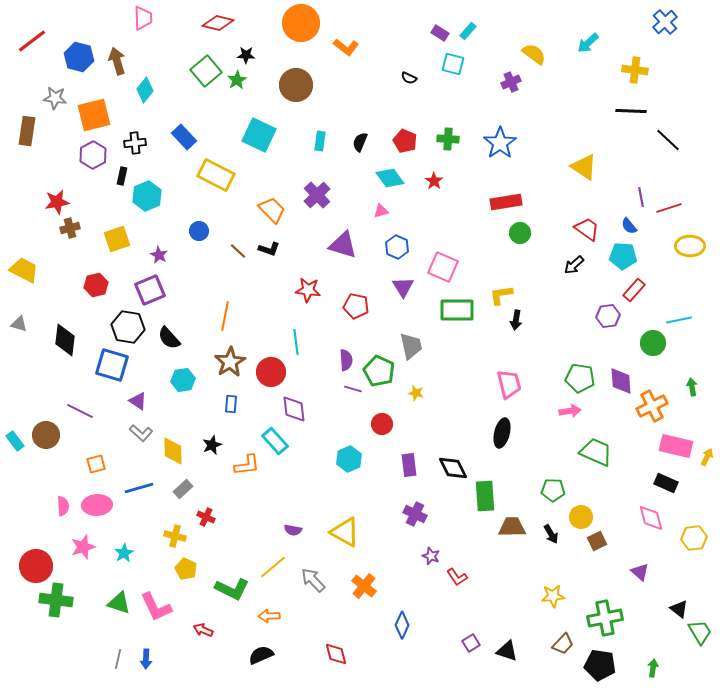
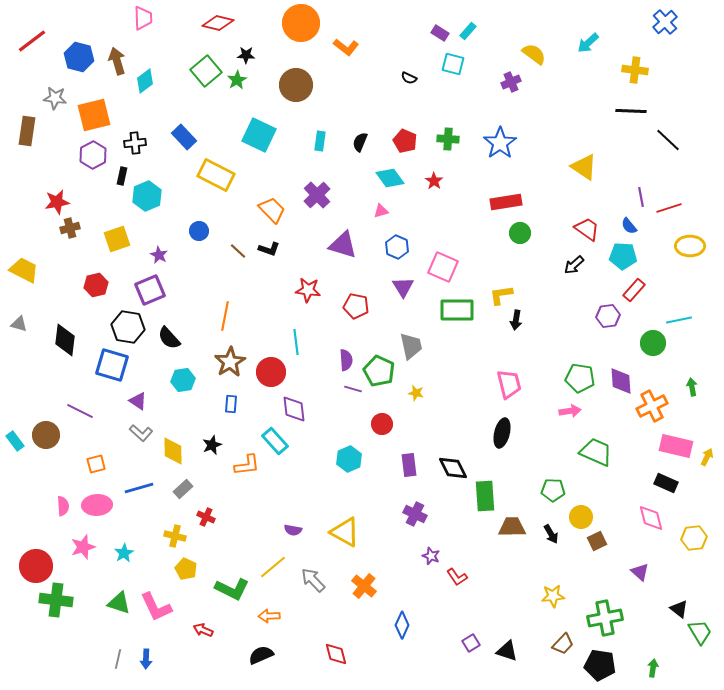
cyan diamond at (145, 90): moved 9 px up; rotated 15 degrees clockwise
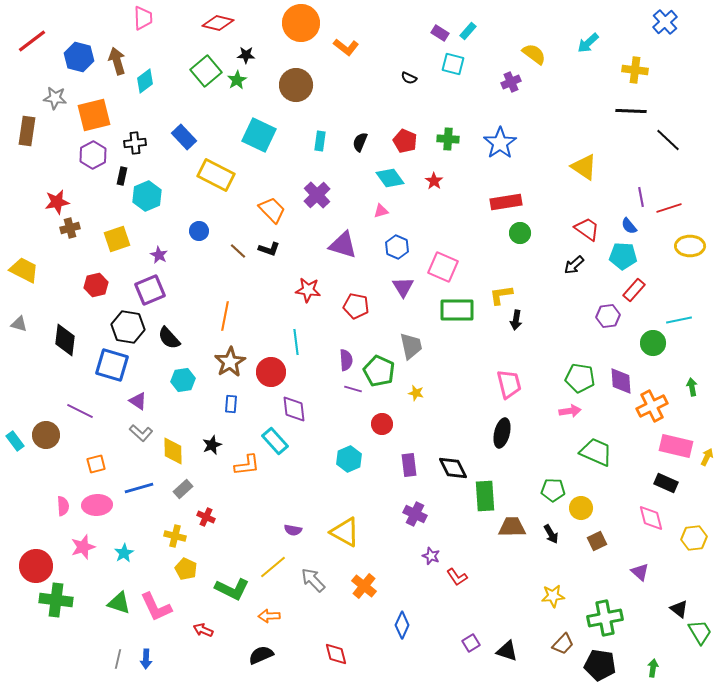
yellow circle at (581, 517): moved 9 px up
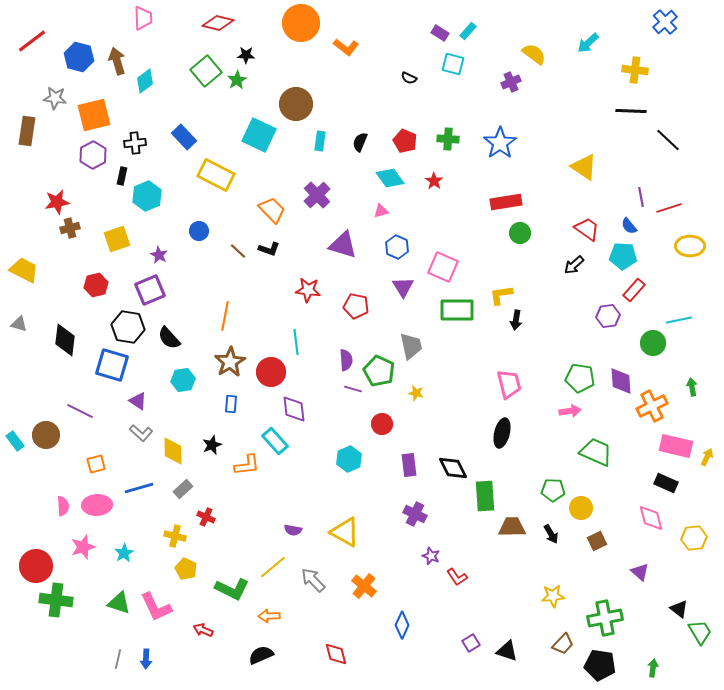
brown circle at (296, 85): moved 19 px down
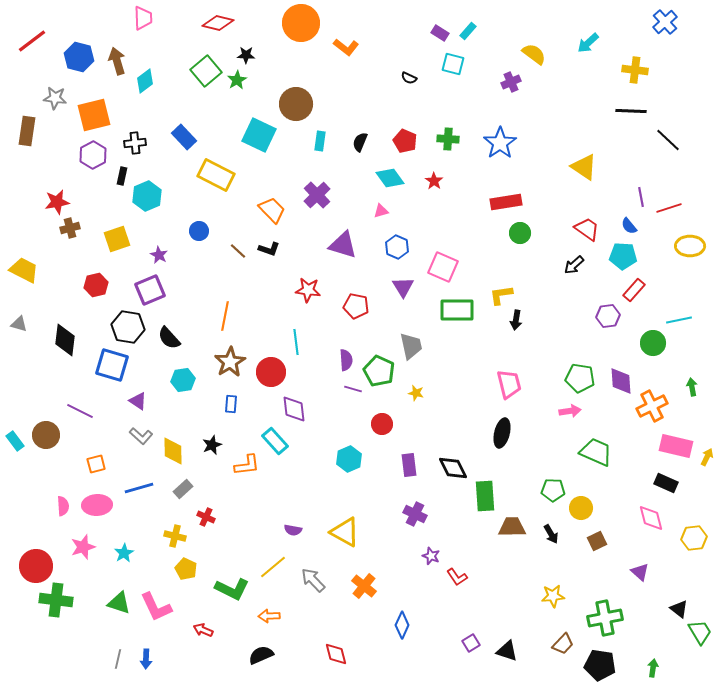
gray L-shape at (141, 433): moved 3 px down
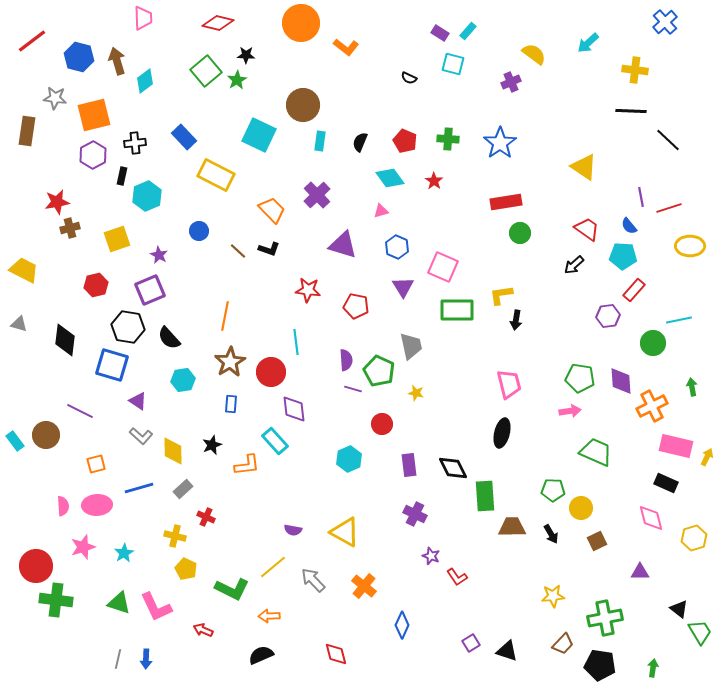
brown circle at (296, 104): moved 7 px right, 1 px down
yellow hexagon at (694, 538): rotated 10 degrees counterclockwise
purple triangle at (640, 572): rotated 42 degrees counterclockwise
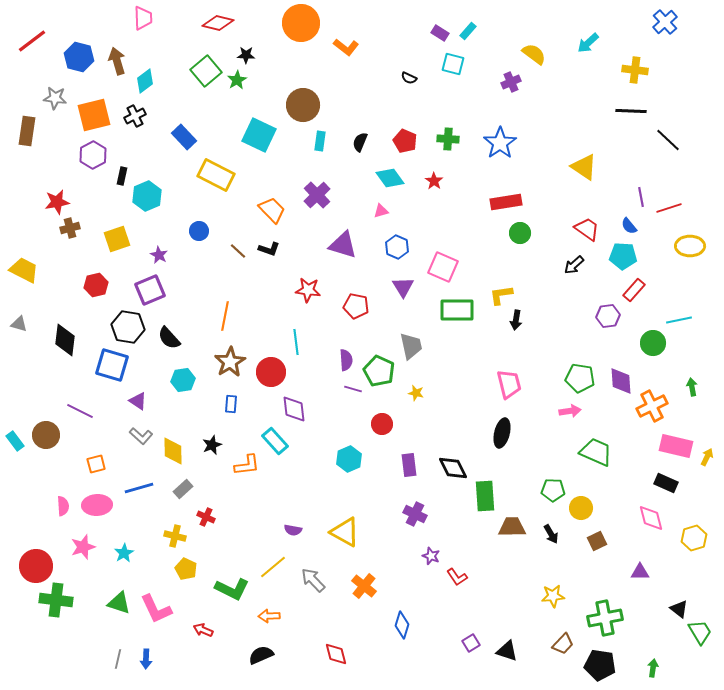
black cross at (135, 143): moved 27 px up; rotated 20 degrees counterclockwise
pink L-shape at (156, 607): moved 2 px down
blue diamond at (402, 625): rotated 8 degrees counterclockwise
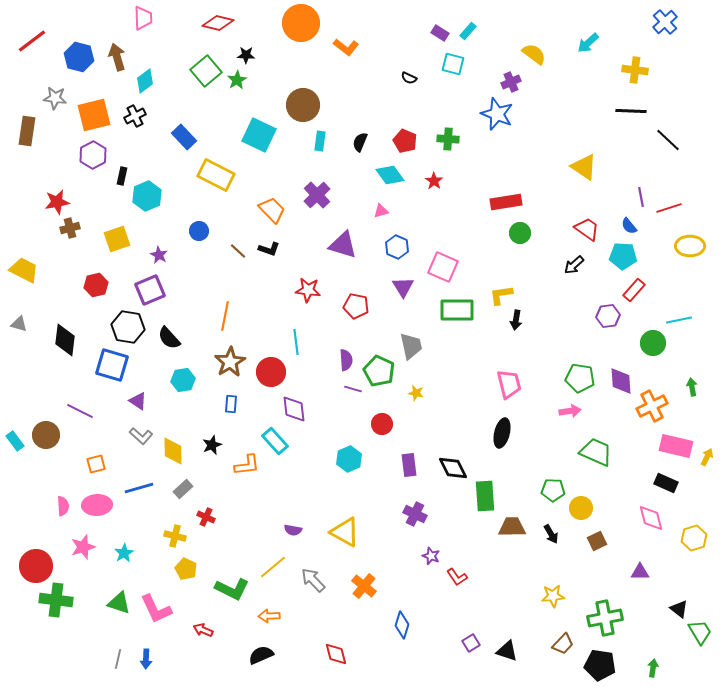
brown arrow at (117, 61): moved 4 px up
blue star at (500, 143): moved 3 px left, 29 px up; rotated 16 degrees counterclockwise
cyan diamond at (390, 178): moved 3 px up
